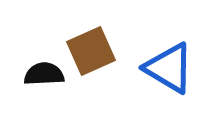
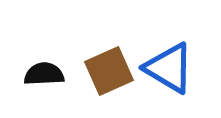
brown square: moved 18 px right, 20 px down
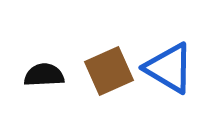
black semicircle: moved 1 px down
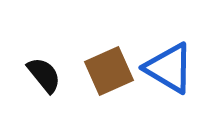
black semicircle: rotated 54 degrees clockwise
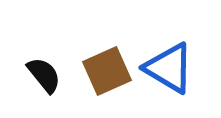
brown square: moved 2 px left
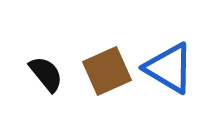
black semicircle: moved 2 px right, 1 px up
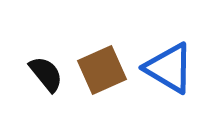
brown square: moved 5 px left, 1 px up
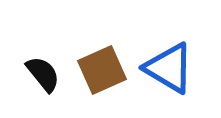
black semicircle: moved 3 px left
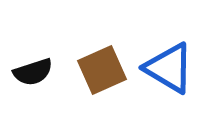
black semicircle: moved 10 px left, 2 px up; rotated 111 degrees clockwise
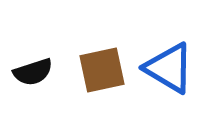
brown square: rotated 12 degrees clockwise
